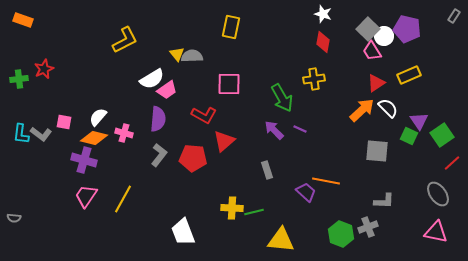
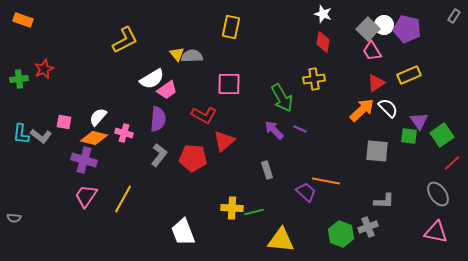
white circle at (384, 36): moved 11 px up
gray L-shape at (41, 134): moved 2 px down
green square at (409, 136): rotated 18 degrees counterclockwise
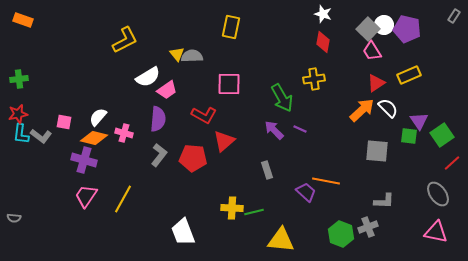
red star at (44, 69): moved 26 px left, 45 px down; rotated 12 degrees clockwise
white semicircle at (152, 79): moved 4 px left, 2 px up
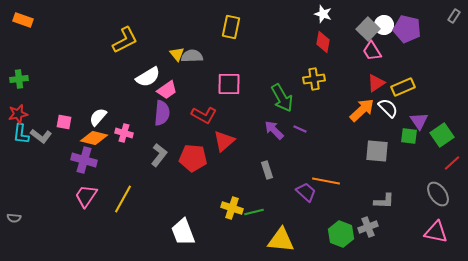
yellow rectangle at (409, 75): moved 6 px left, 12 px down
purple semicircle at (158, 119): moved 4 px right, 6 px up
yellow cross at (232, 208): rotated 15 degrees clockwise
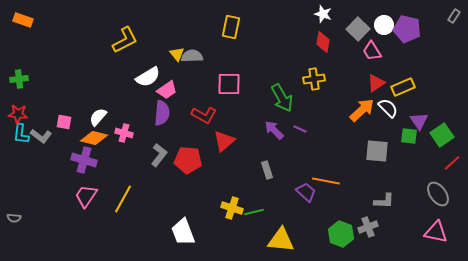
gray square at (368, 29): moved 10 px left
red star at (18, 114): rotated 18 degrees clockwise
red pentagon at (193, 158): moved 5 px left, 2 px down
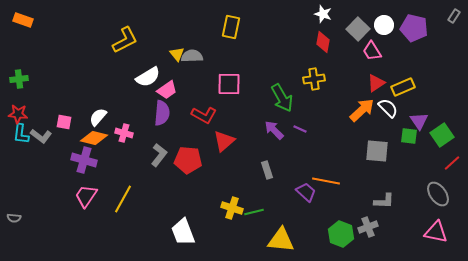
purple pentagon at (407, 29): moved 7 px right, 1 px up
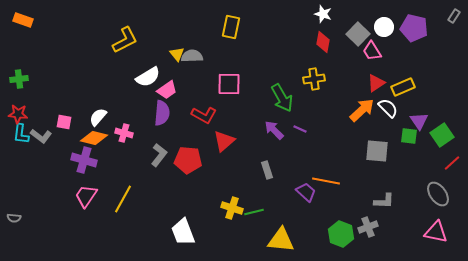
white circle at (384, 25): moved 2 px down
gray square at (358, 29): moved 5 px down
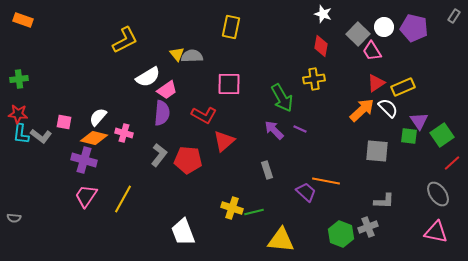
red diamond at (323, 42): moved 2 px left, 4 px down
